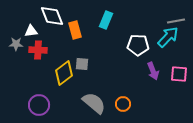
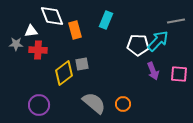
cyan arrow: moved 10 px left, 4 px down
gray square: rotated 16 degrees counterclockwise
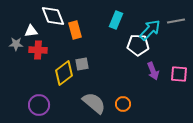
white diamond: moved 1 px right
cyan rectangle: moved 10 px right
cyan arrow: moved 8 px left, 11 px up
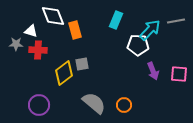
white triangle: rotated 24 degrees clockwise
orange circle: moved 1 px right, 1 px down
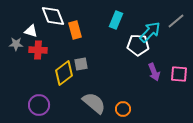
gray line: rotated 30 degrees counterclockwise
cyan arrow: moved 2 px down
gray square: moved 1 px left
purple arrow: moved 1 px right, 1 px down
orange circle: moved 1 px left, 4 px down
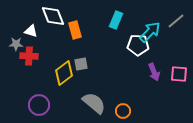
red cross: moved 9 px left, 6 px down
orange circle: moved 2 px down
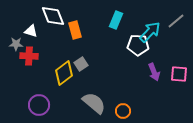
gray square: rotated 24 degrees counterclockwise
